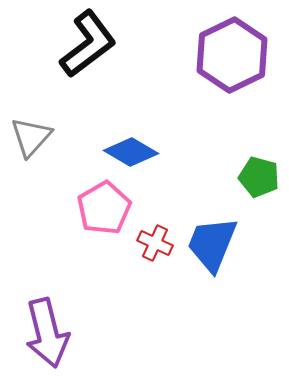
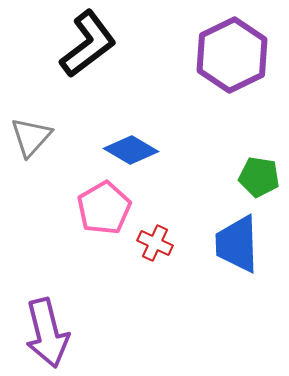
blue diamond: moved 2 px up
green pentagon: rotated 6 degrees counterclockwise
blue trapezoid: moved 25 px right; rotated 24 degrees counterclockwise
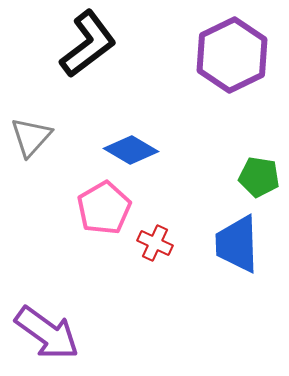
purple arrow: rotated 40 degrees counterclockwise
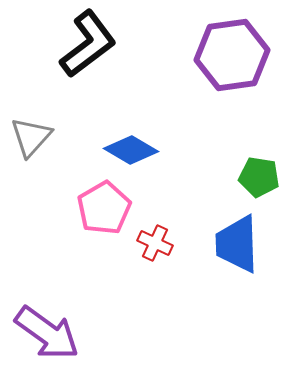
purple hexagon: rotated 18 degrees clockwise
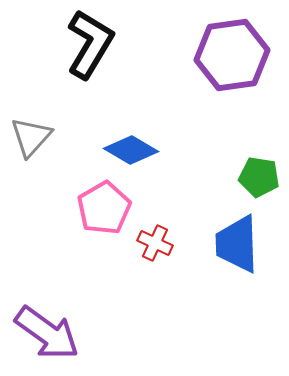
black L-shape: moved 2 px right; rotated 22 degrees counterclockwise
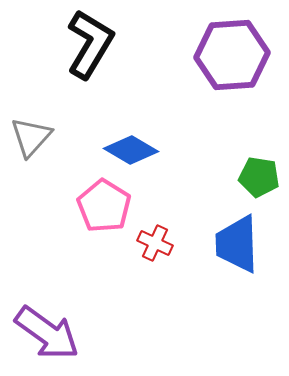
purple hexagon: rotated 4 degrees clockwise
pink pentagon: moved 2 px up; rotated 10 degrees counterclockwise
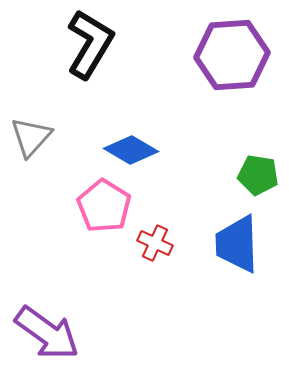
green pentagon: moved 1 px left, 2 px up
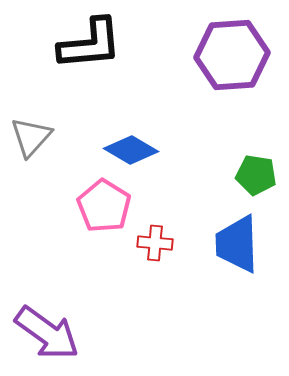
black L-shape: rotated 54 degrees clockwise
green pentagon: moved 2 px left
red cross: rotated 20 degrees counterclockwise
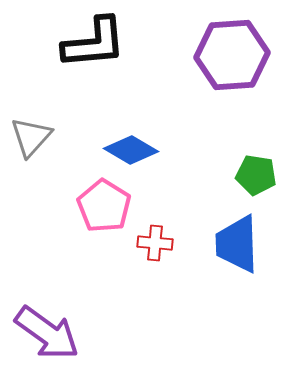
black L-shape: moved 4 px right, 1 px up
